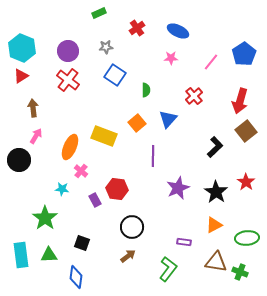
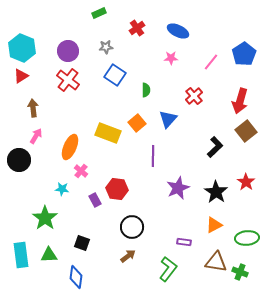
yellow rectangle at (104, 136): moved 4 px right, 3 px up
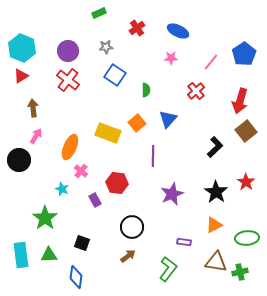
red cross at (194, 96): moved 2 px right, 5 px up
purple star at (178, 188): moved 6 px left, 6 px down
cyan star at (62, 189): rotated 16 degrees clockwise
red hexagon at (117, 189): moved 6 px up
green cross at (240, 272): rotated 35 degrees counterclockwise
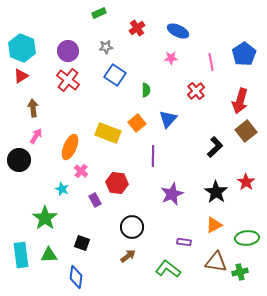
pink line at (211, 62): rotated 48 degrees counterclockwise
green L-shape at (168, 269): rotated 90 degrees counterclockwise
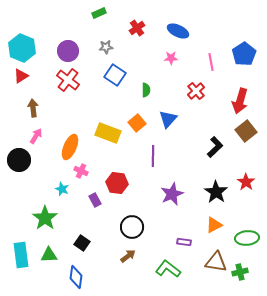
pink cross at (81, 171): rotated 16 degrees counterclockwise
black square at (82, 243): rotated 14 degrees clockwise
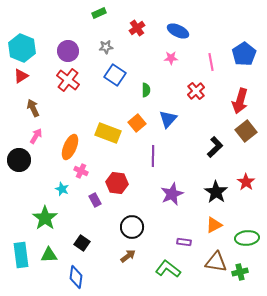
brown arrow at (33, 108): rotated 18 degrees counterclockwise
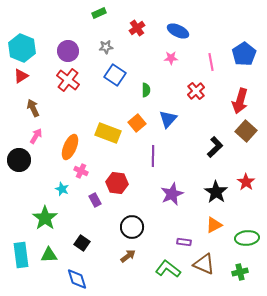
brown square at (246, 131): rotated 10 degrees counterclockwise
brown triangle at (216, 262): moved 12 px left, 2 px down; rotated 15 degrees clockwise
blue diamond at (76, 277): moved 1 px right, 2 px down; rotated 25 degrees counterclockwise
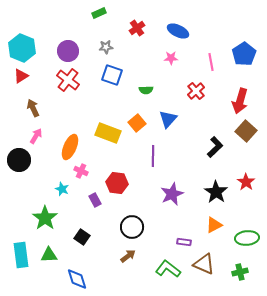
blue square at (115, 75): moved 3 px left; rotated 15 degrees counterclockwise
green semicircle at (146, 90): rotated 88 degrees clockwise
black square at (82, 243): moved 6 px up
